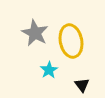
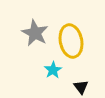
cyan star: moved 4 px right
black triangle: moved 1 px left, 2 px down
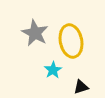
black triangle: rotated 49 degrees clockwise
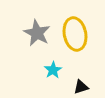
gray star: moved 2 px right
yellow ellipse: moved 4 px right, 7 px up
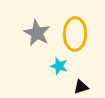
yellow ellipse: rotated 12 degrees clockwise
cyan star: moved 6 px right, 4 px up; rotated 24 degrees counterclockwise
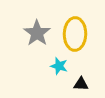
gray star: rotated 8 degrees clockwise
black triangle: moved 3 px up; rotated 21 degrees clockwise
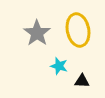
yellow ellipse: moved 3 px right, 4 px up; rotated 12 degrees counterclockwise
black triangle: moved 1 px right, 3 px up
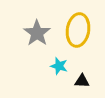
yellow ellipse: rotated 20 degrees clockwise
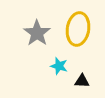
yellow ellipse: moved 1 px up
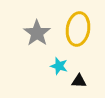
black triangle: moved 3 px left
